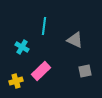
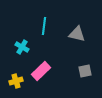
gray triangle: moved 2 px right, 6 px up; rotated 12 degrees counterclockwise
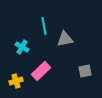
cyan line: rotated 18 degrees counterclockwise
gray triangle: moved 12 px left, 5 px down; rotated 24 degrees counterclockwise
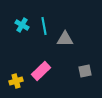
gray triangle: rotated 12 degrees clockwise
cyan cross: moved 22 px up
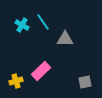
cyan line: moved 1 px left, 4 px up; rotated 24 degrees counterclockwise
gray square: moved 11 px down
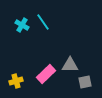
gray triangle: moved 5 px right, 26 px down
pink rectangle: moved 5 px right, 3 px down
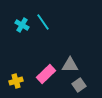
gray square: moved 6 px left, 3 px down; rotated 24 degrees counterclockwise
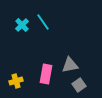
cyan cross: rotated 16 degrees clockwise
gray triangle: rotated 12 degrees counterclockwise
pink rectangle: rotated 36 degrees counterclockwise
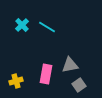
cyan line: moved 4 px right, 5 px down; rotated 24 degrees counterclockwise
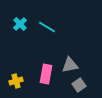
cyan cross: moved 2 px left, 1 px up
